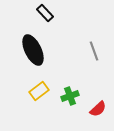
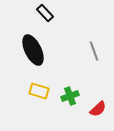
yellow rectangle: rotated 54 degrees clockwise
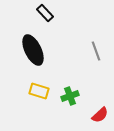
gray line: moved 2 px right
red semicircle: moved 2 px right, 6 px down
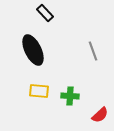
gray line: moved 3 px left
yellow rectangle: rotated 12 degrees counterclockwise
green cross: rotated 24 degrees clockwise
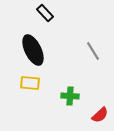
gray line: rotated 12 degrees counterclockwise
yellow rectangle: moved 9 px left, 8 px up
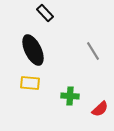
red semicircle: moved 6 px up
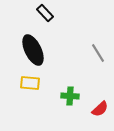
gray line: moved 5 px right, 2 px down
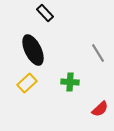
yellow rectangle: moved 3 px left; rotated 48 degrees counterclockwise
green cross: moved 14 px up
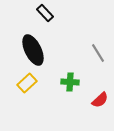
red semicircle: moved 9 px up
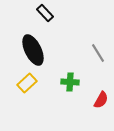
red semicircle: moved 1 px right; rotated 18 degrees counterclockwise
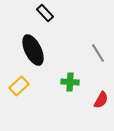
yellow rectangle: moved 8 px left, 3 px down
